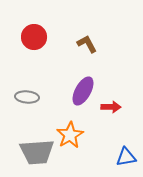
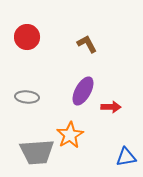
red circle: moved 7 px left
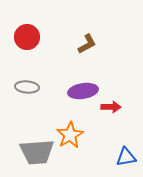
brown L-shape: rotated 90 degrees clockwise
purple ellipse: rotated 52 degrees clockwise
gray ellipse: moved 10 px up
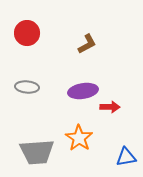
red circle: moved 4 px up
red arrow: moved 1 px left
orange star: moved 9 px right, 3 px down; rotated 8 degrees counterclockwise
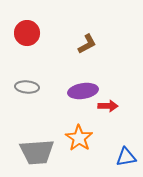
red arrow: moved 2 px left, 1 px up
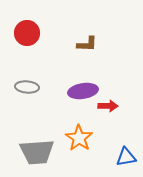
brown L-shape: rotated 30 degrees clockwise
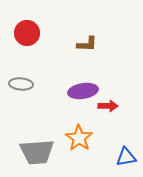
gray ellipse: moved 6 px left, 3 px up
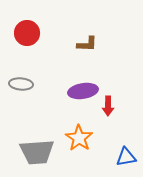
red arrow: rotated 90 degrees clockwise
